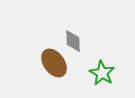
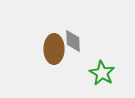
brown ellipse: moved 14 px up; rotated 36 degrees clockwise
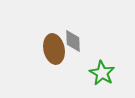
brown ellipse: rotated 12 degrees counterclockwise
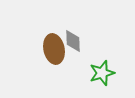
green star: rotated 25 degrees clockwise
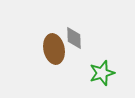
gray diamond: moved 1 px right, 3 px up
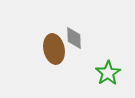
green star: moved 6 px right; rotated 15 degrees counterclockwise
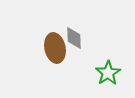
brown ellipse: moved 1 px right, 1 px up
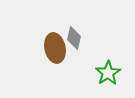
gray diamond: rotated 15 degrees clockwise
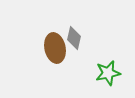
green star: rotated 20 degrees clockwise
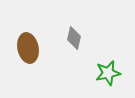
brown ellipse: moved 27 px left
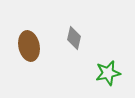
brown ellipse: moved 1 px right, 2 px up
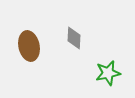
gray diamond: rotated 10 degrees counterclockwise
